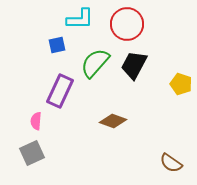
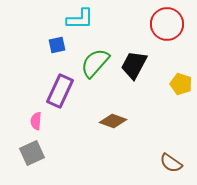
red circle: moved 40 px right
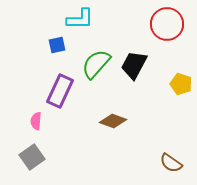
green semicircle: moved 1 px right, 1 px down
gray square: moved 4 px down; rotated 10 degrees counterclockwise
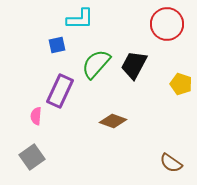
pink semicircle: moved 5 px up
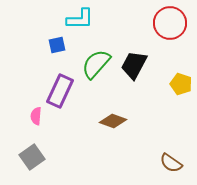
red circle: moved 3 px right, 1 px up
